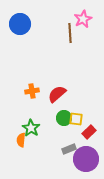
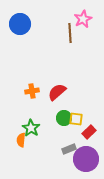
red semicircle: moved 2 px up
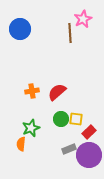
blue circle: moved 5 px down
green circle: moved 3 px left, 1 px down
green star: rotated 18 degrees clockwise
orange semicircle: moved 4 px down
purple circle: moved 3 px right, 4 px up
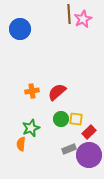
brown line: moved 1 px left, 19 px up
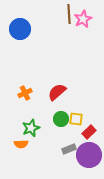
orange cross: moved 7 px left, 2 px down; rotated 16 degrees counterclockwise
orange semicircle: rotated 96 degrees counterclockwise
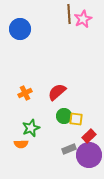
green circle: moved 3 px right, 3 px up
red rectangle: moved 4 px down
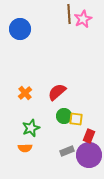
orange cross: rotated 16 degrees counterclockwise
red rectangle: rotated 24 degrees counterclockwise
orange semicircle: moved 4 px right, 4 px down
gray rectangle: moved 2 px left, 2 px down
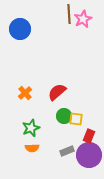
orange semicircle: moved 7 px right
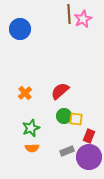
red semicircle: moved 3 px right, 1 px up
purple circle: moved 2 px down
